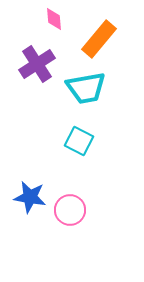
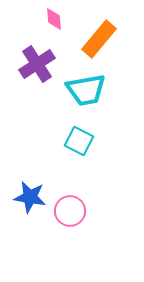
cyan trapezoid: moved 2 px down
pink circle: moved 1 px down
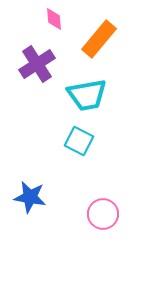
cyan trapezoid: moved 1 px right, 5 px down
pink circle: moved 33 px right, 3 px down
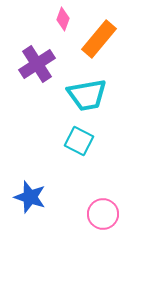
pink diamond: moved 9 px right; rotated 25 degrees clockwise
blue star: rotated 8 degrees clockwise
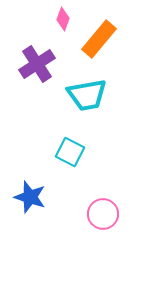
cyan square: moved 9 px left, 11 px down
